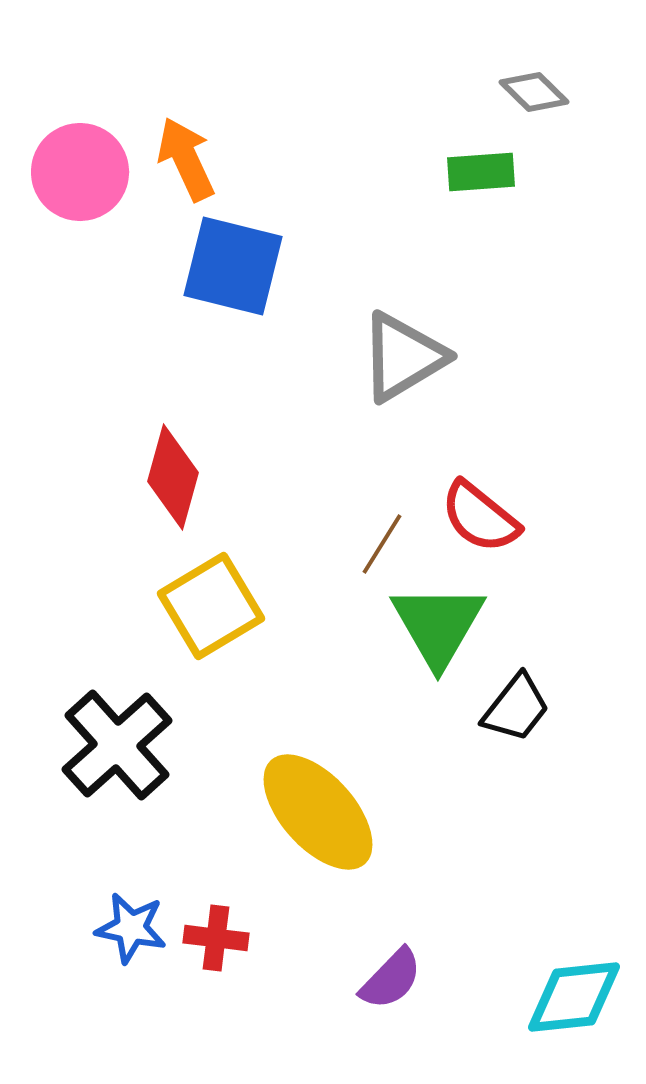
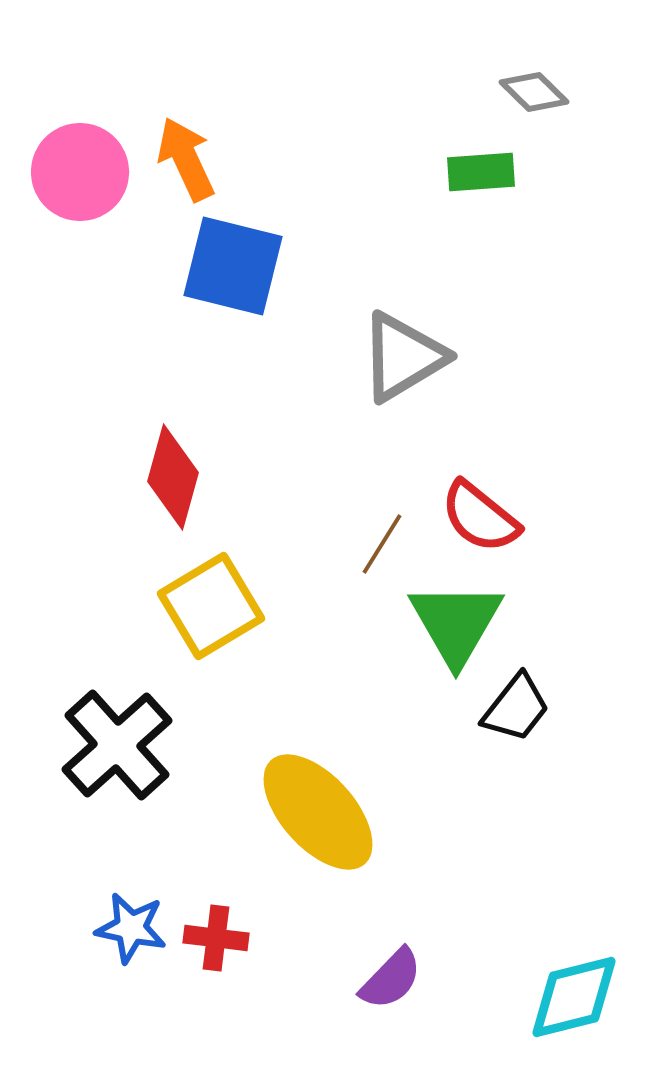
green triangle: moved 18 px right, 2 px up
cyan diamond: rotated 8 degrees counterclockwise
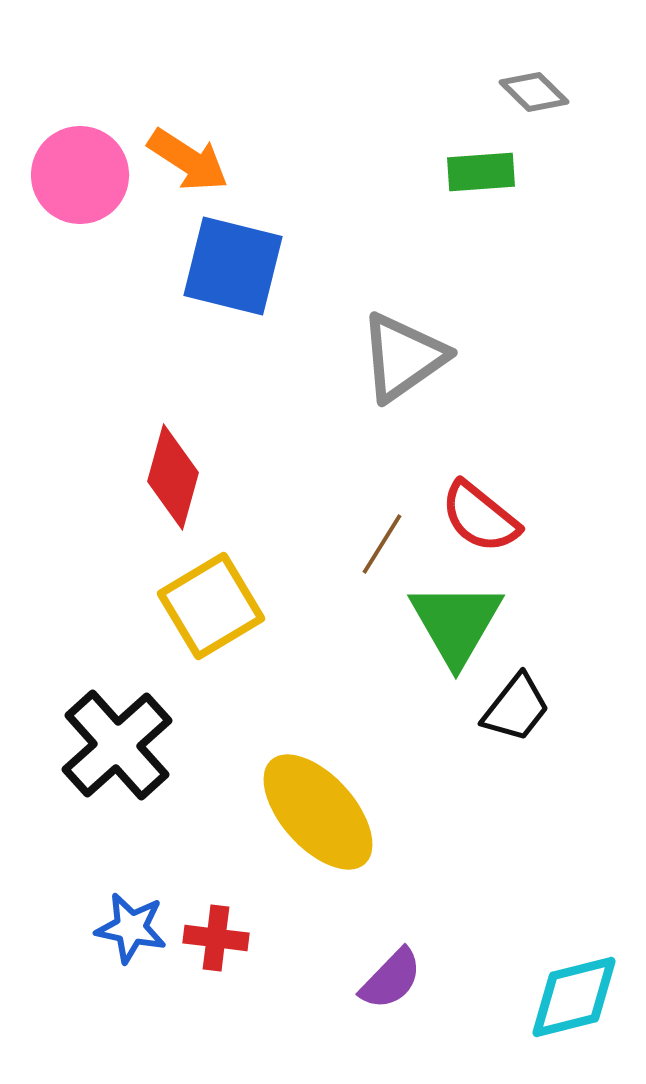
orange arrow: moved 2 px right, 1 px down; rotated 148 degrees clockwise
pink circle: moved 3 px down
gray triangle: rotated 4 degrees counterclockwise
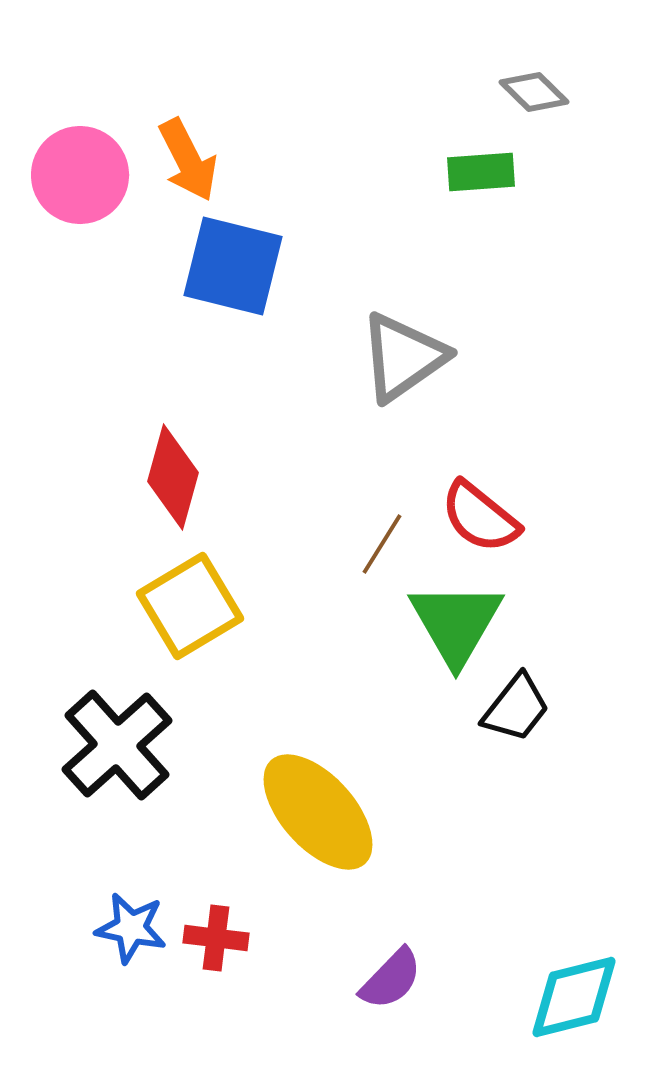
orange arrow: rotated 30 degrees clockwise
yellow square: moved 21 px left
